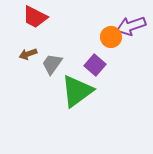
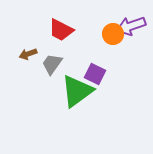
red trapezoid: moved 26 px right, 13 px down
orange circle: moved 2 px right, 3 px up
purple square: moved 9 px down; rotated 15 degrees counterclockwise
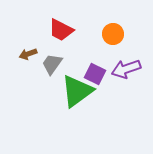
purple arrow: moved 5 px left, 43 px down
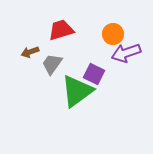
red trapezoid: rotated 136 degrees clockwise
brown arrow: moved 2 px right, 2 px up
purple arrow: moved 16 px up
purple square: moved 1 px left
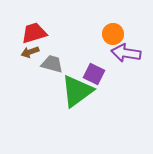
red trapezoid: moved 27 px left, 3 px down
purple arrow: rotated 28 degrees clockwise
gray trapezoid: rotated 70 degrees clockwise
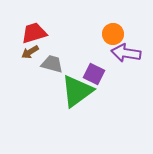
brown arrow: rotated 12 degrees counterclockwise
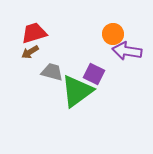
purple arrow: moved 1 px right, 2 px up
gray trapezoid: moved 8 px down
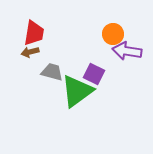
red trapezoid: rotated 116 degrees clockwise
brown arrow: rotated 18 degrees clockwise
